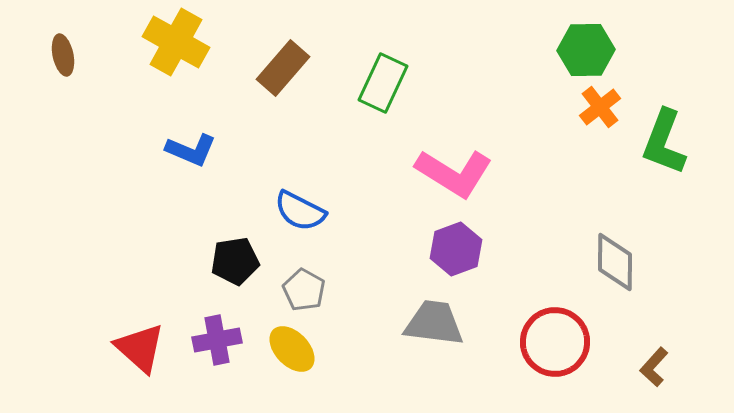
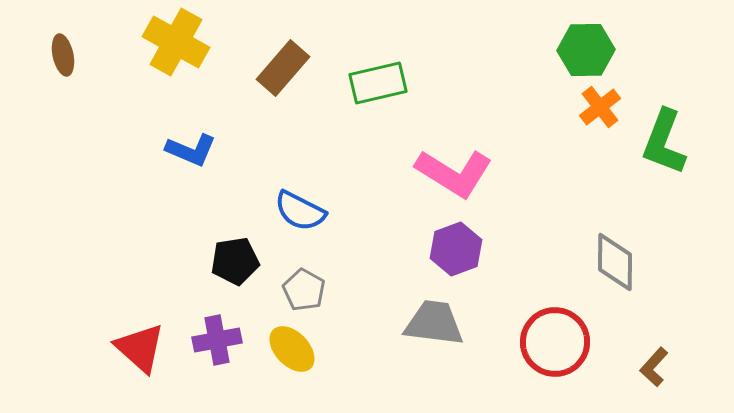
green rectangle: moved 5 px left; rotated 52 degrees clockwise
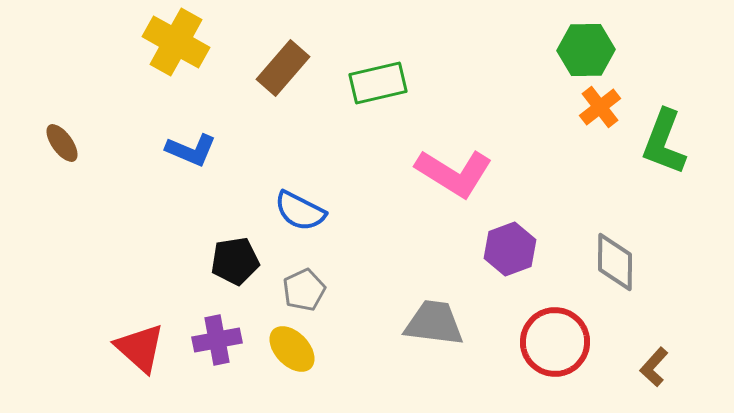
brown ellipse: moved 1 px left, 88 px down; rotated 24 degrees counterclockwise
purple hexagon: moved 54 px right
gray pentagon: rotated 18 degrees clockwise
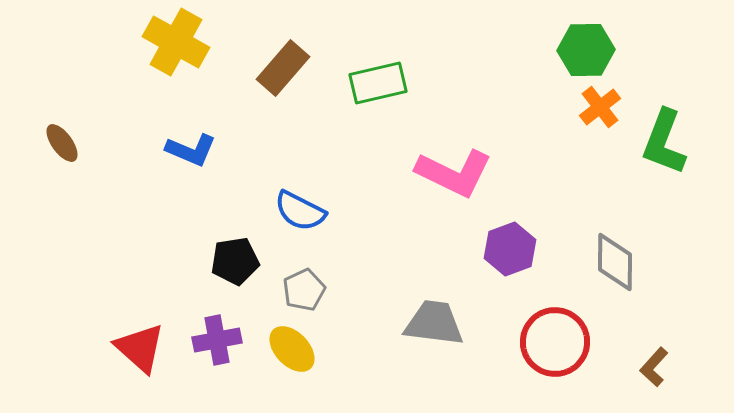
pink L-shape: rotated 6 degrees counterclockwise
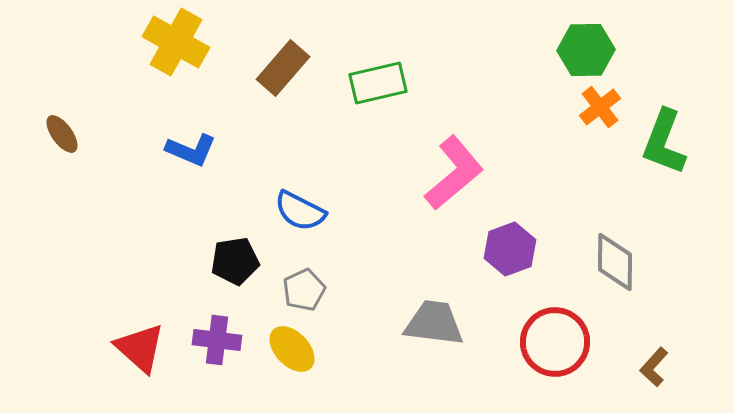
brown ellipse: moved 9 px up
pink L-shape: rotated 66 degrees counterclockwise
purple cross: rotated 18 degrees clockwise
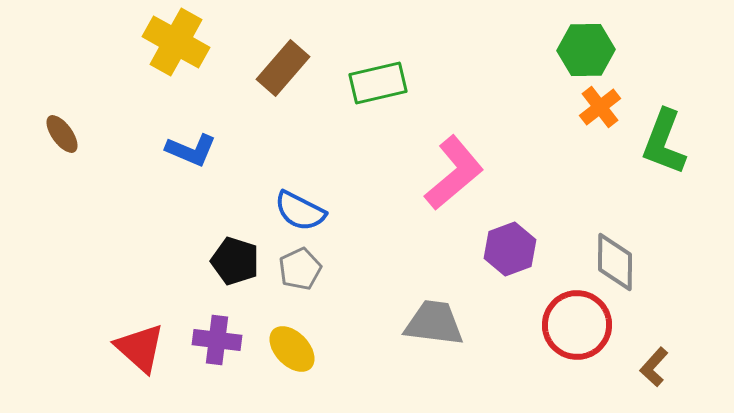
black pentagon: rotated 27 degrees clockwise
gray pentagon: moved 4 px left, 21 px up
red circle: moved 22 px right, 17 px up
